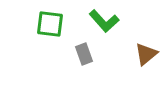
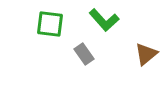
green L-shape: moved 1 px up
gray rectangle: rotated 15 degrees counterclockwise
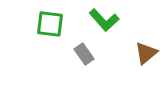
brown triangle: moved 1 px up
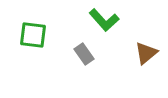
green square: moved 17 px left, 11 px down
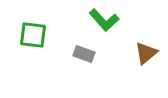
gray rectangle: rotated 35 degrees counterclockwise
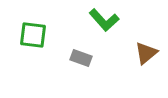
gray rectangle: moved 3 px left, 4 px down
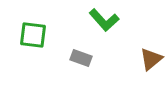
brown triangle: moved 5 px right, 6 px down
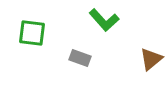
green square: moved 1 px left, 2 px up
gray rectangle: moved 1 px left
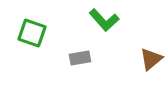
green square: rotated 12 degrees clockwise
gray rectangle: rotated 30 degrees counterclockwise
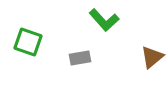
green square: moved 4 px left, 9 px down
brown triangle: moved 1 px right, 2 px up
